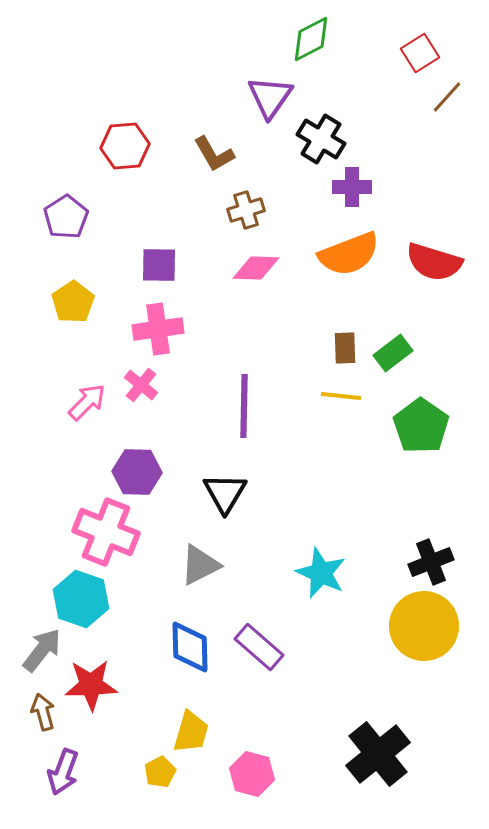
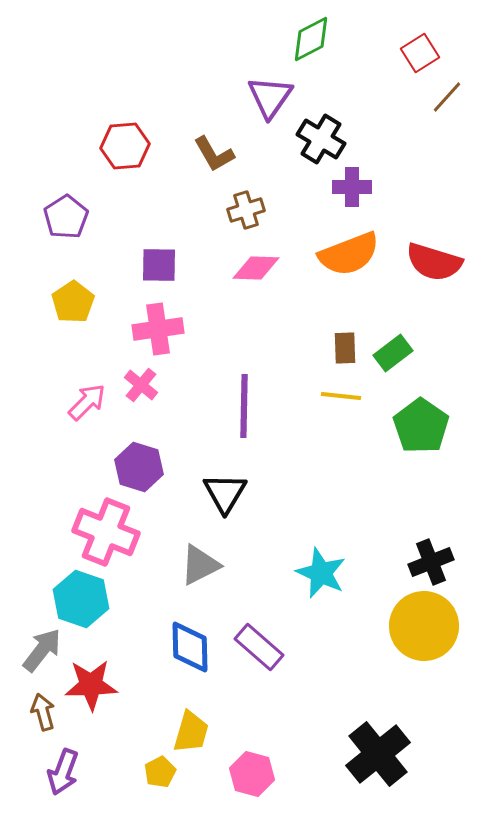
purple hexagon at (137, 472): moved 2 px right, 5 px up; rotated 15 degrees clockwise
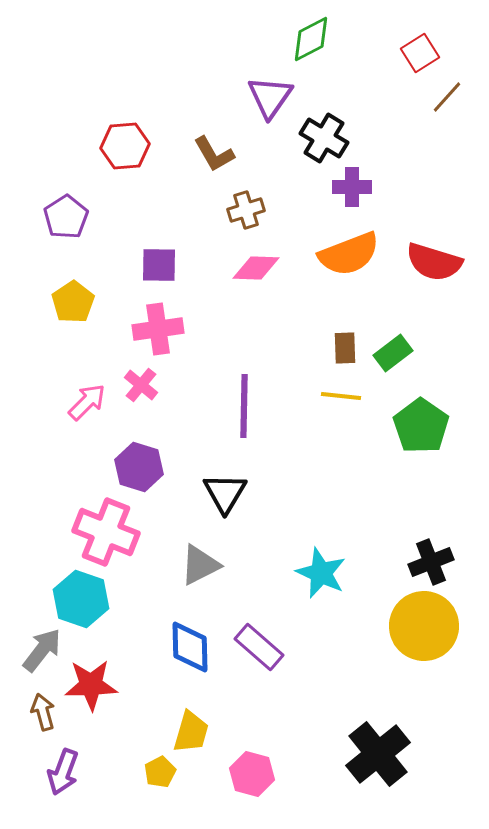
black cross at (321, 139): moved 3 px right, 1 px up
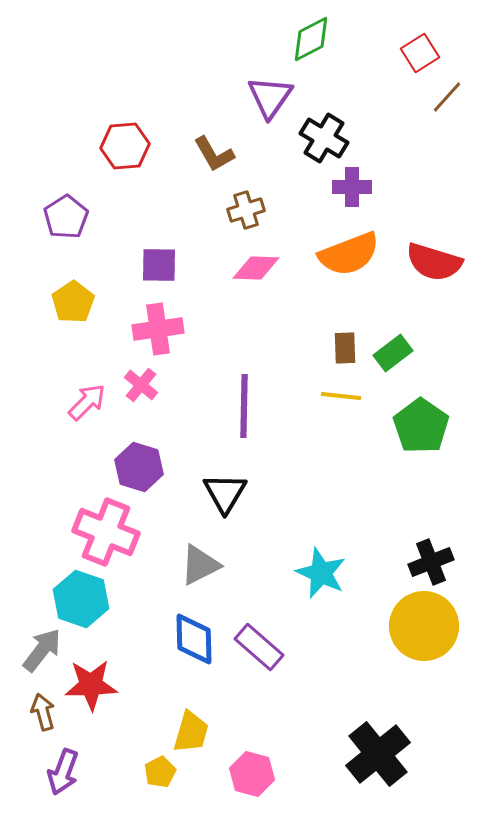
blue diamond at (190, 647): moved 4 px right, 8 px up
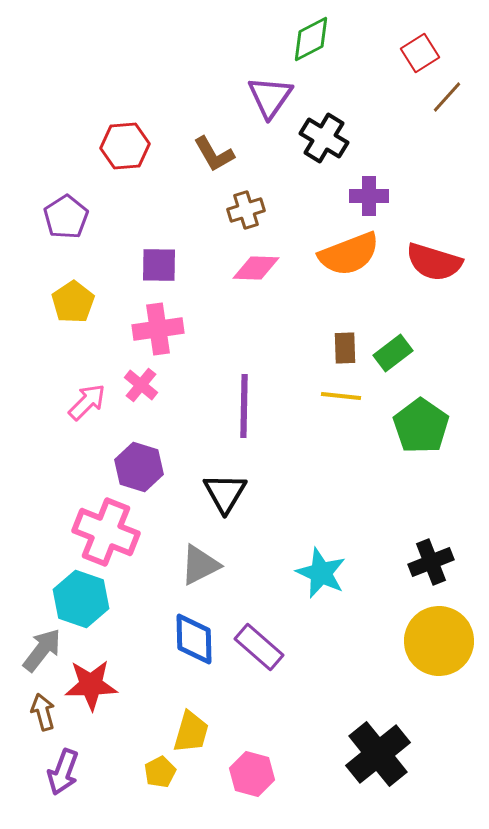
purple cross at (352, 187): moved 17 px right, 9 px down
yellow circle at (424, 626): moved 15 px right, 15 px down
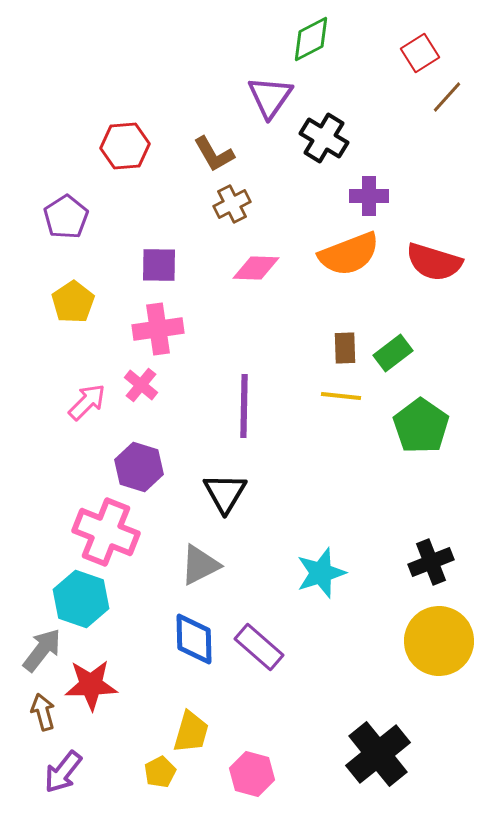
brown cross at (246, 210): moved 14 px left, 6 px up; rotated 9 degrees counterclockwise
cyan star at (321, 573): rotated 30 degrees clockwise
purple arrow at (63, 772): rotated 18 degrees clockwise
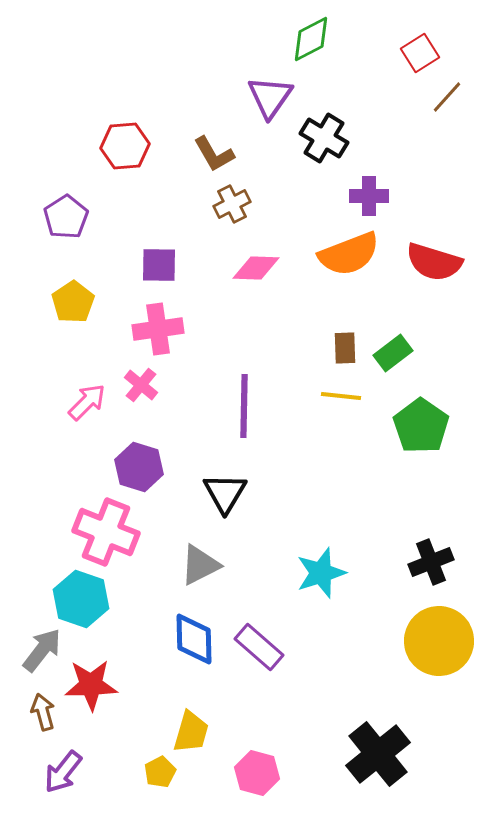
pink hexagon at (252, 774): moved 5 px right, 1 px up
